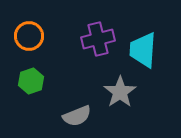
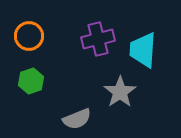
gray semicircle: moved 3 px down
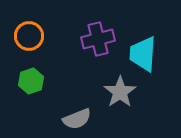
cyan trapezoid: moved 4 px down
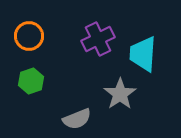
purple cross: rotated 12 degrees counterclockwise
gray star: moved 2 px down
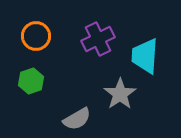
orange circle: moved 7 px right
cyan trapezoid: moved 2 px right, 2 px down
gray semicircle: rotated 8 degrees counterclockwise
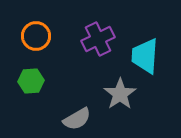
green hexagon: rotated 15 degrees clockwise
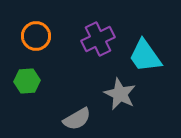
cyan trapezoid: rotated 39 degrees counterclockwise
green hexagon: moved 4 px left
gray star: rotated 12 degrees counterclockwise
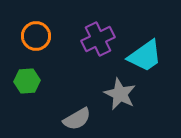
cyan trapezoid: rotated 90 degrees counterclockwise
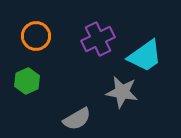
green hexagon: rotated 20 degrees counterclockwise
gray star: moved 2 px right, 2 px up; rotated 16 degrees counterclockwise
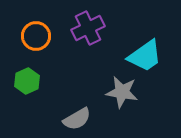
purple cross: moved 10 px left, 11 px up
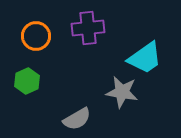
purple cross: rotated 20 degrees clockwise
cyan trapezoid: moved 2 px down
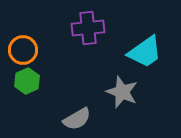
orange circle: moved 13 px left, 14 px down
cyan trapezoid: moved 6 px up
gray star: rotated 12 degrees clockwise
